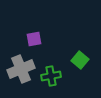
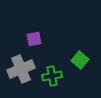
green cross: moved 1 px right
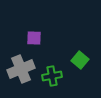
purple square: moved 1 px up; rotated 14 degrees clockwise
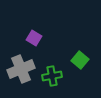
purple square: rotated 28 degrees clockwise
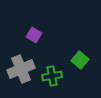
purple square: moved 3 px up
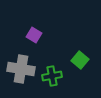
gray cross: rotated 32 degrees clockwise
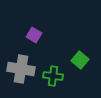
green cross: moved 1 px right; rotated 18 degrees clockwise
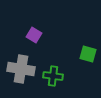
green square: moved 8 px right, 6 px up; rotated 24 degrees counterclockwise
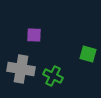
purple square: rotated 28 degrees counterclockwise
green cross: rotated 18 degrees clockwise
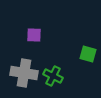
gray cross: moved 3 px right, 4 px down
